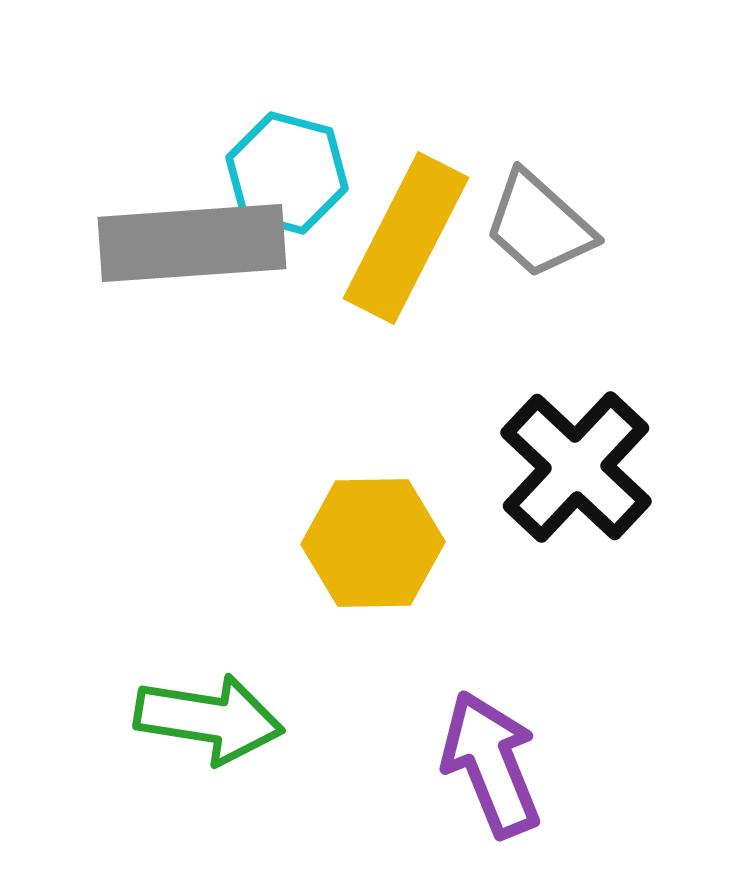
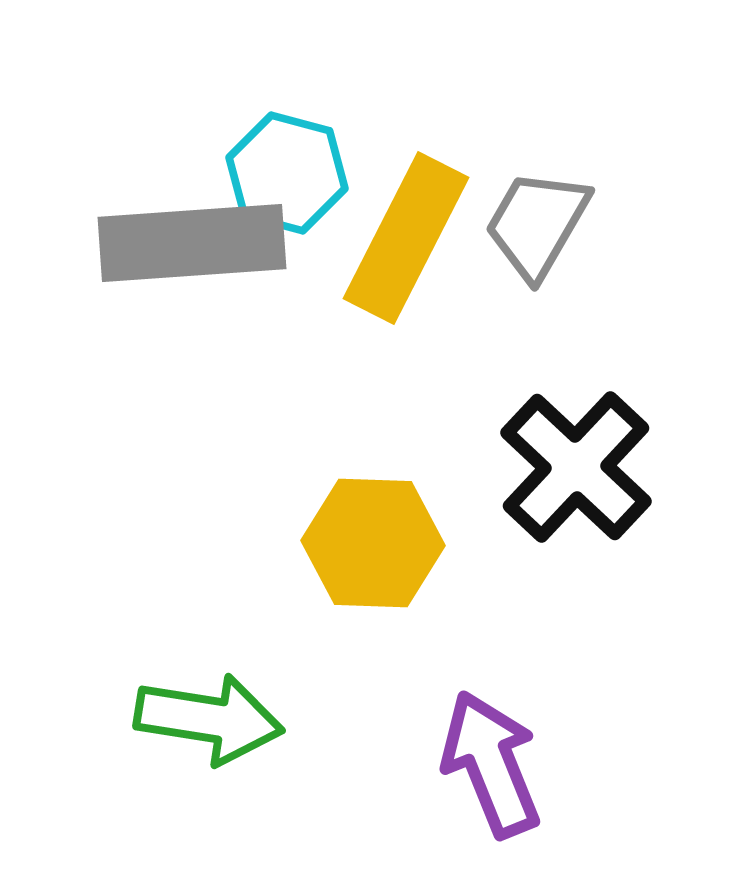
gray trapezoid: moved 2 px left, 1 px up; rotated 78 degrees clockwise
yellow hexagon: rotated 3 degrees clockwise
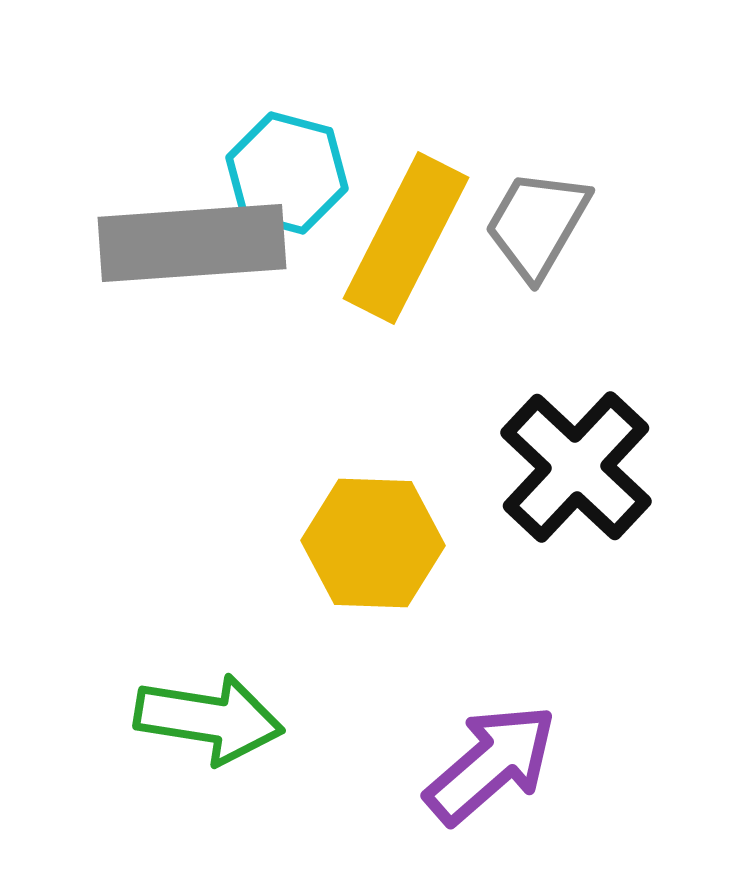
purple arrow: rotated 71 degrees clockwise
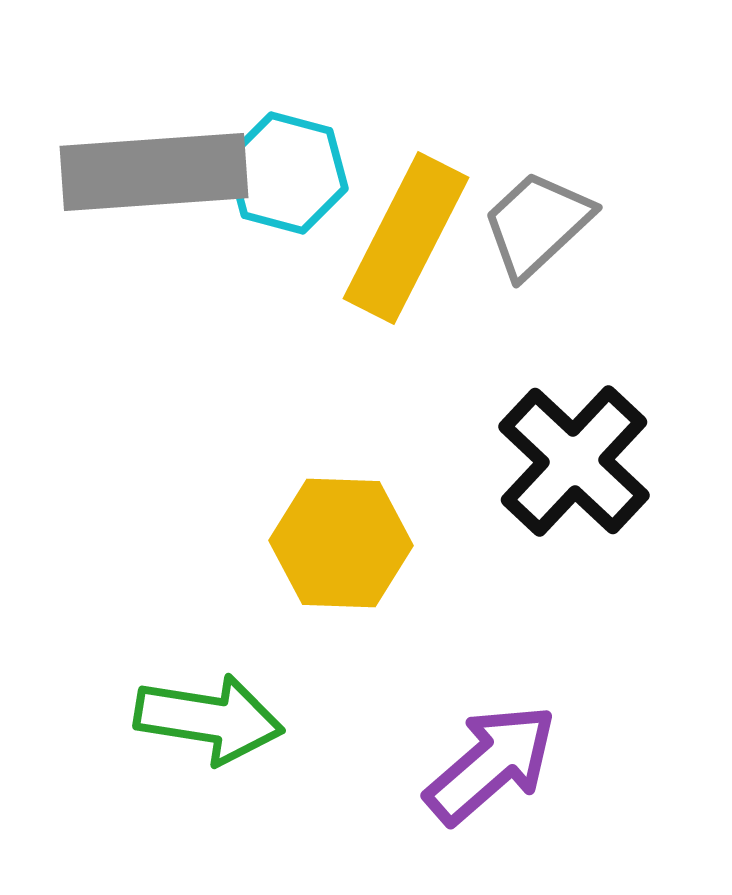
gray trapezoid: rotated 17 degrees clockwise
gray rectangle: moved 38 px left, 71 px up
black cross: moved 2 px left, 6 px up
yellow hexagon: moved 32 px left
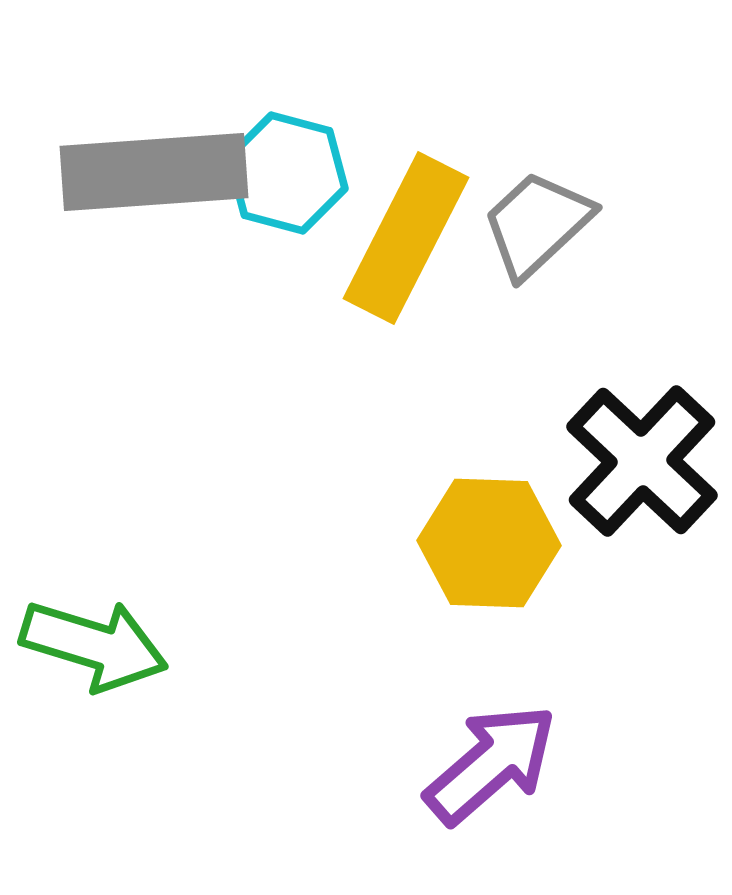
black cross: moved 68 px right
yellow hexagon: moved 148 px right
green arrow: moved 115 px left, 74 px up; rotated 8 degrees clockwise
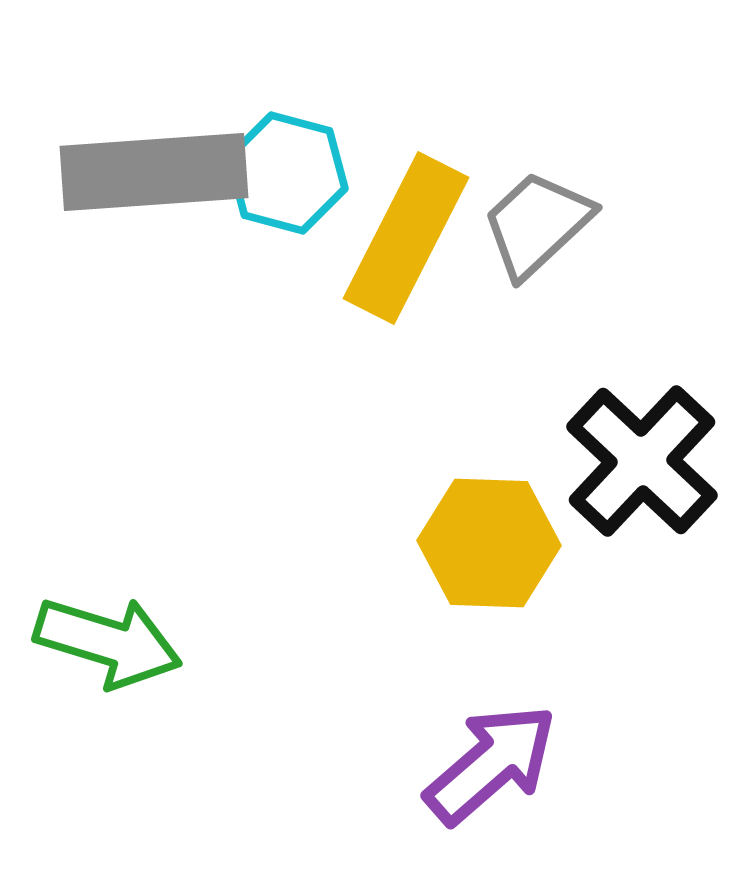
green arrow: moved 14 px right, 3 px up
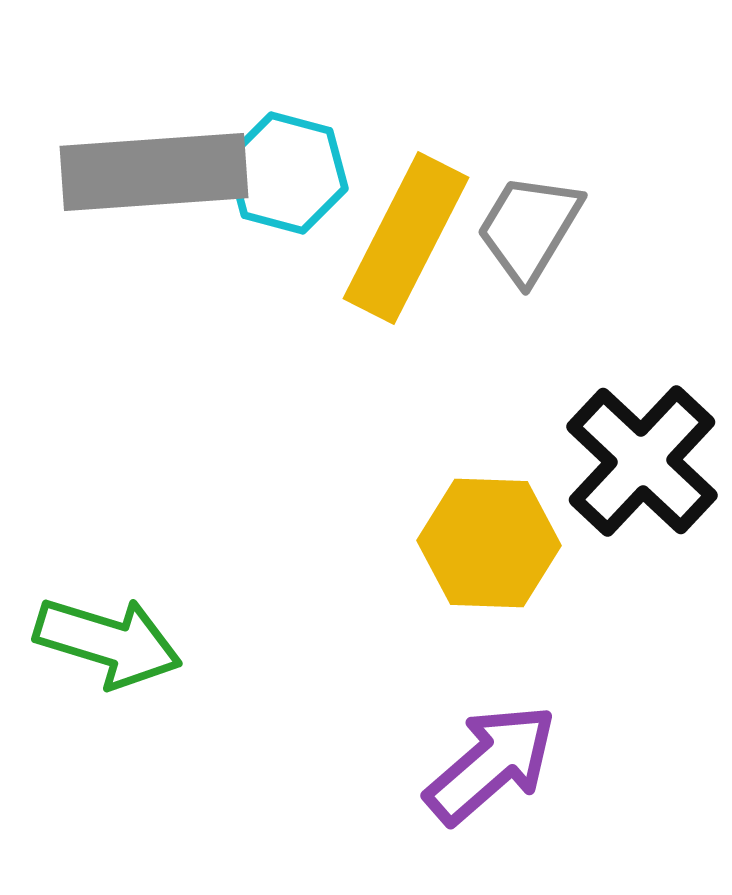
gray trapezoid: moved 8 px left, 4 px down; rotated 16 degrees counterclockwise
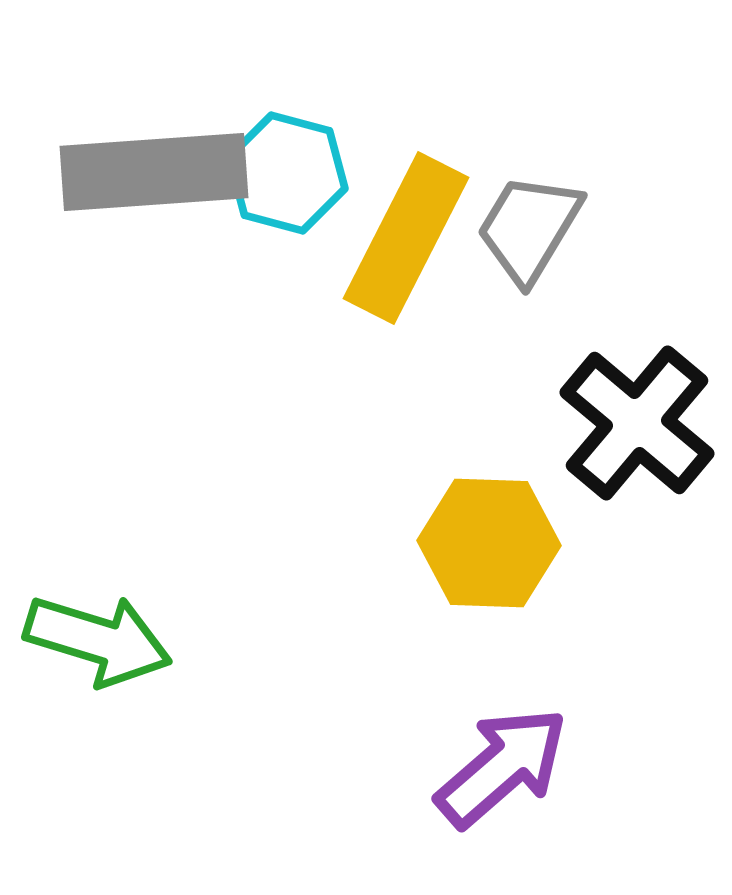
black cross: moved 5 px left, 38 px up; rotated 3 degrees counterclockwise
green arrow: moved 10 px left, 2 px up
purple arrow: moved 11 px right, 3 px down
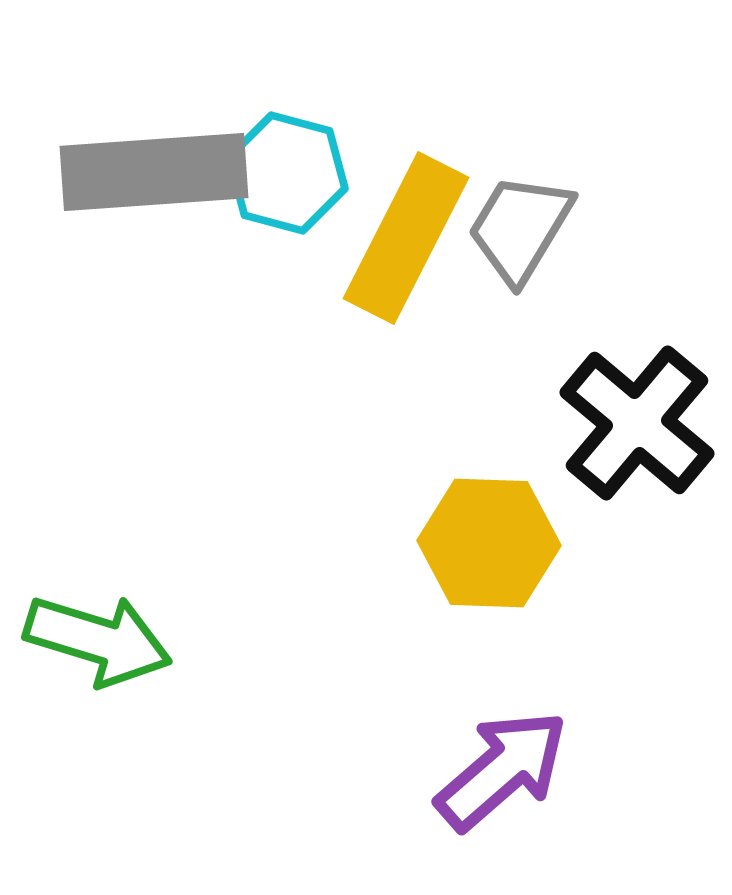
gray trapezoid: moved 9 px left
purple arrow: moved 3 px down
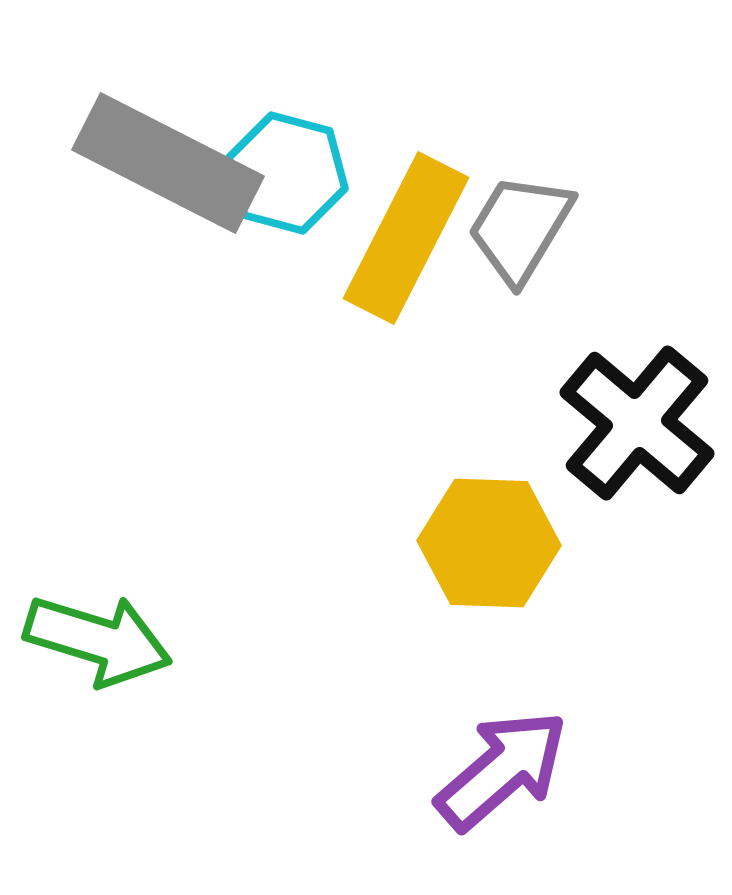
gray rectangle: moved 14 px right, 9 px up; rotated 31 degrees clockwise
